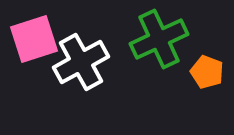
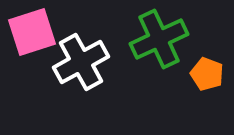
pink square: moved 2 px left, 7 px up
orange pentagon: moved 2 px down
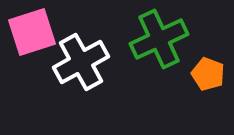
orange pentagon: moved 1 px right
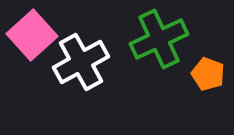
pink square: moved 3 px down; rotated 24 degrees counterclockwise
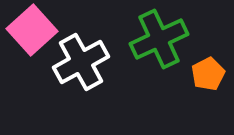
pink square: moved 5 px up
orange pentagon: rotated 24 degrees clockwise
